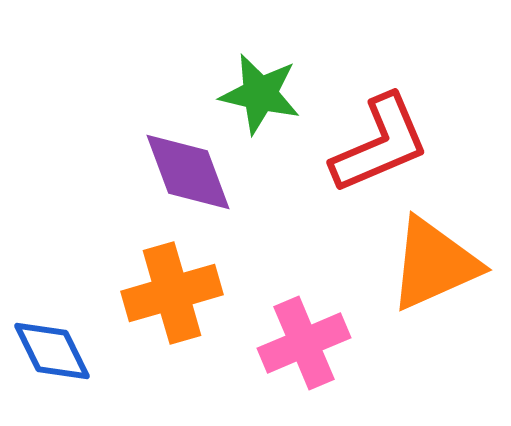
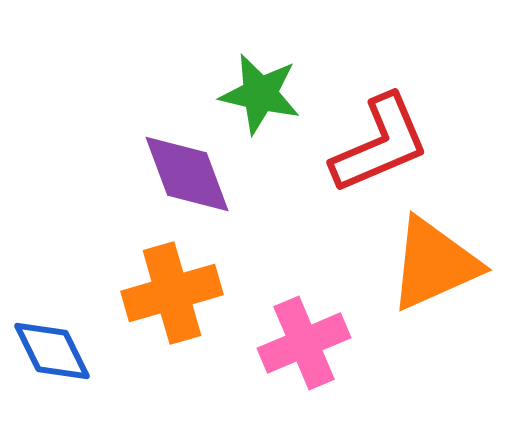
purple diamond: moved 1 px left, 2 px down
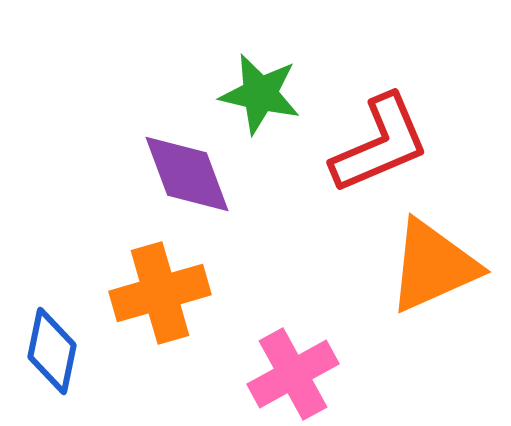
orange triangle: moved 1 px left, 2 px down
orange cross: moved 12 px left
pink cross: moved 11 px left, 31 px down; rotated 6 degrees counterclockwise
blue diamond: rotated 38 degrees clockwise
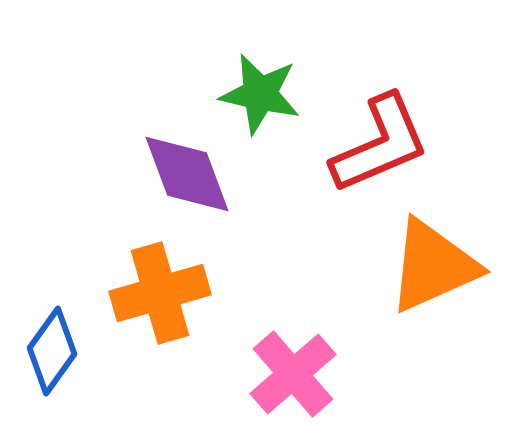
blue diamond: rotated 24 degrees clockwise
pink cross: rotated 12 degrees counterclockwise
